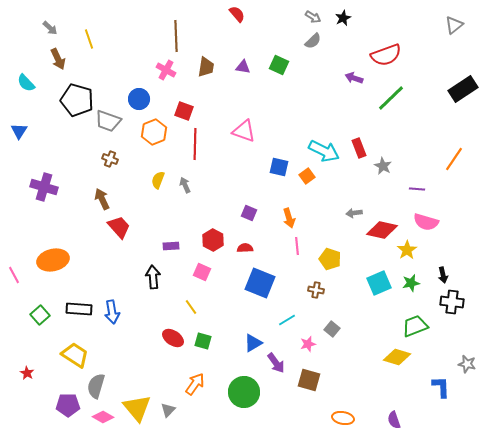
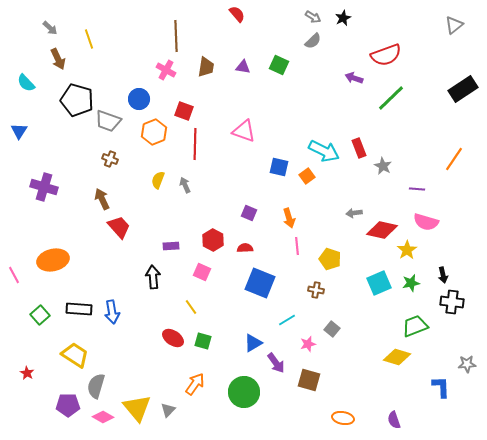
gray star at (467, 364): rotated 18 degrees counterclockwise
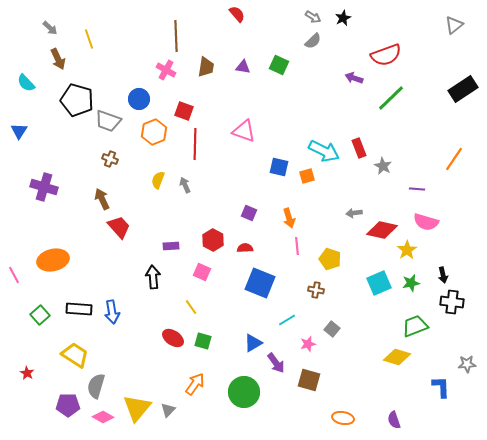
orange square at (307, 176): rotated 21 degrees clockwise
yellow triangle at (137, 408): rotated 20 degrees clockwise
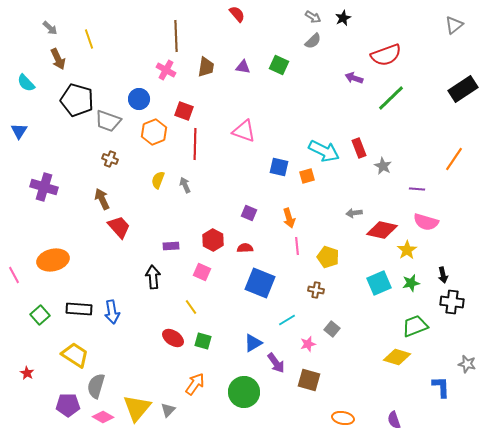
yellow pentagon at (330, 259): moved 2 px left, 2 px up
gray star at (467, 364): rotated 18 degrees clockwise
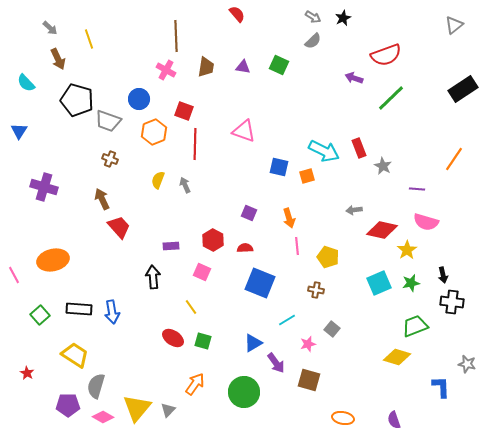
gray arrow at (354, 213): moved 3 px up
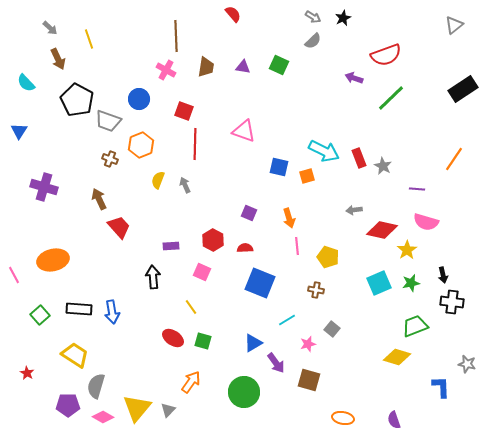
red semicircle at (237, 14): moved 4 px left
black pentagon at (77, 100): rotated 12 degrees clockwise
orange hexagon at (154, 132): moved 13 px left, 13 px down
red rectangle at (359, 148): moved 10 px down
brown arrow at (102, 199): moved 3 px left
orange arrow at (195, 384): moved 4 px left, 2 px up
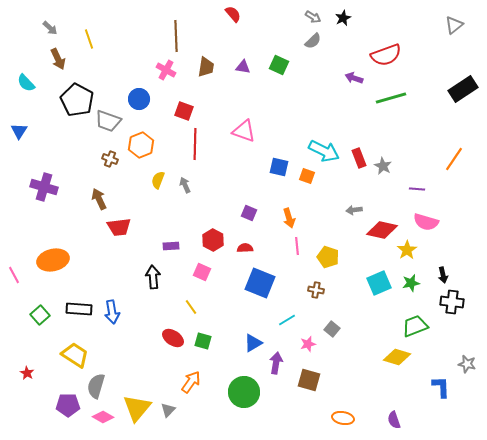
green line at (391, 98): rotated 28 degrees clockwise
orange square at (307, 176): rotated 35 degrees clockwise
red trapezoid at (119, 227): rotated 125 degrees clockwise
purple arrow at (276, 363): rotated 135 degrees counterclockwise
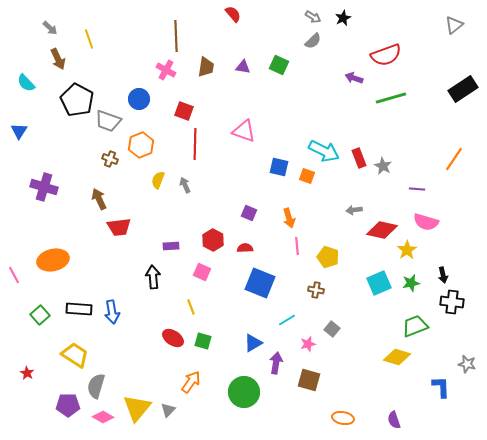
yellow line at (191, 307): rotated 14 degrees clockwise
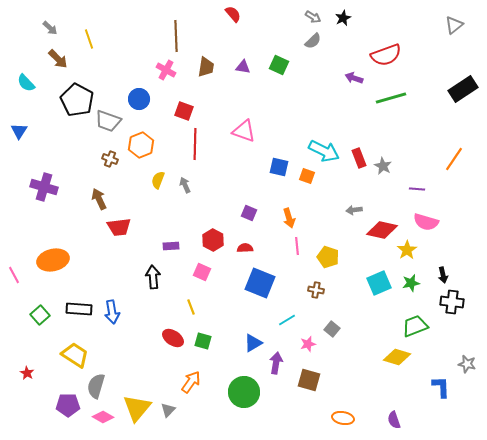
brown arrow at (58, 59): rotated 20 degrees counterclockwise
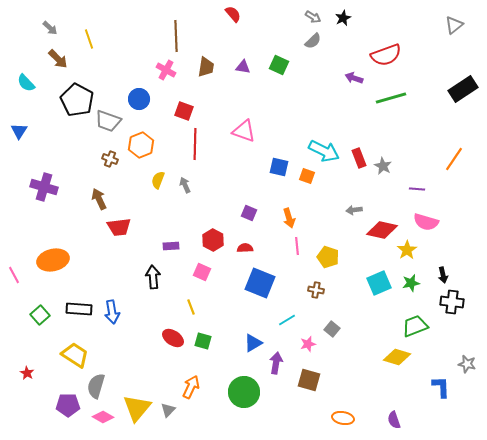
orange arrow at (191, 382): moved 5 px down; rotated 10 degrees counterclockwise
